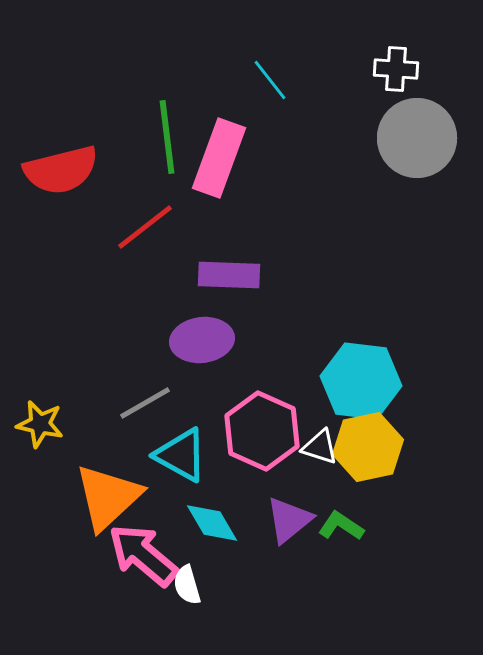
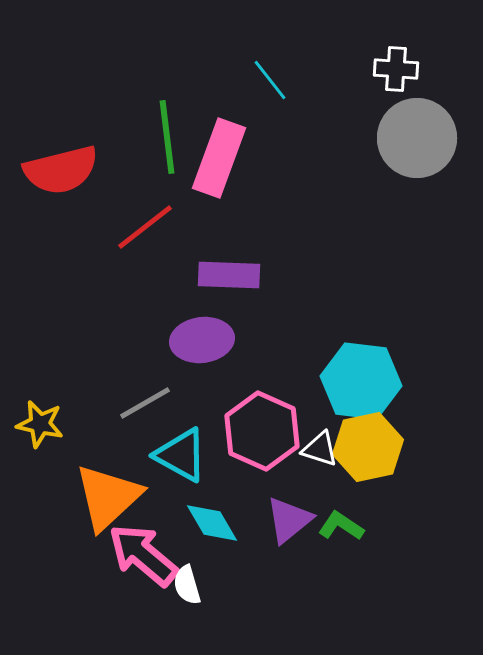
white triangle: moved 2 px down
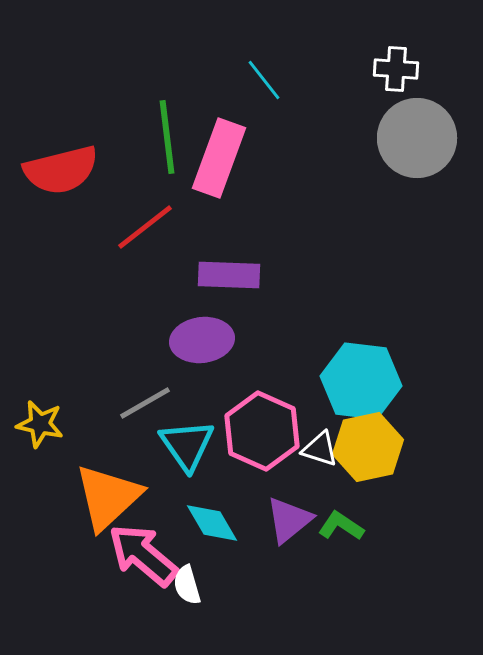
cyan line: moved 6 px left
cyan triangle: moved 6 px right, 10 px up; rotated 26 degrees clockwise
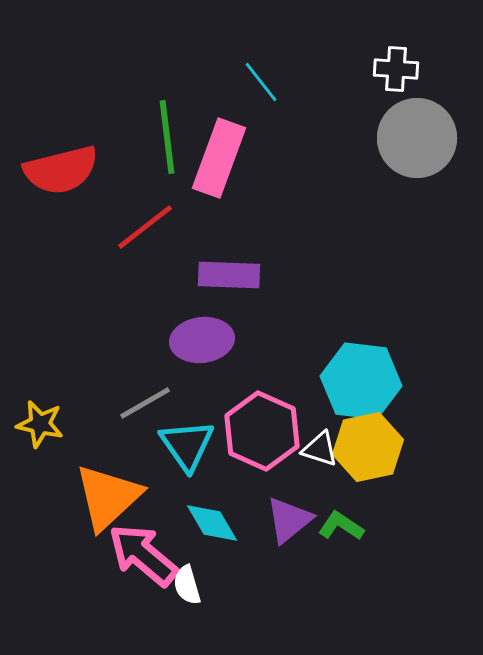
cyan line: moved 3 px left, 2 px down
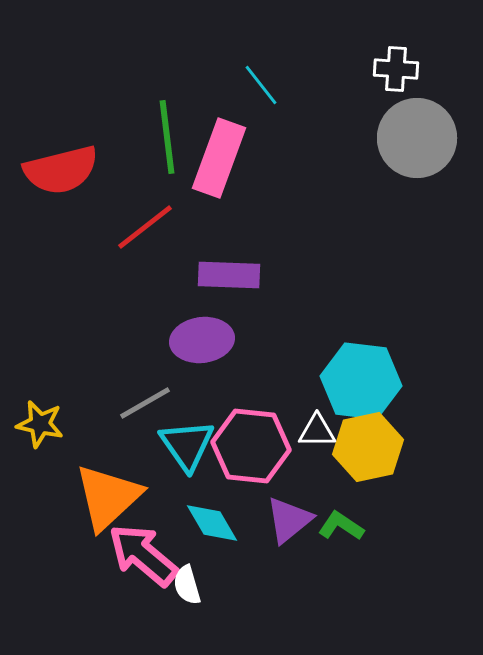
cyan line: moved 3 px down
pink hexagon: moved 11 px left, 15 px down; rotated 18 degrees counterclockwise
white triangle: moved 3 px left, 18 px up; rotated 18 degrees counterclockwise
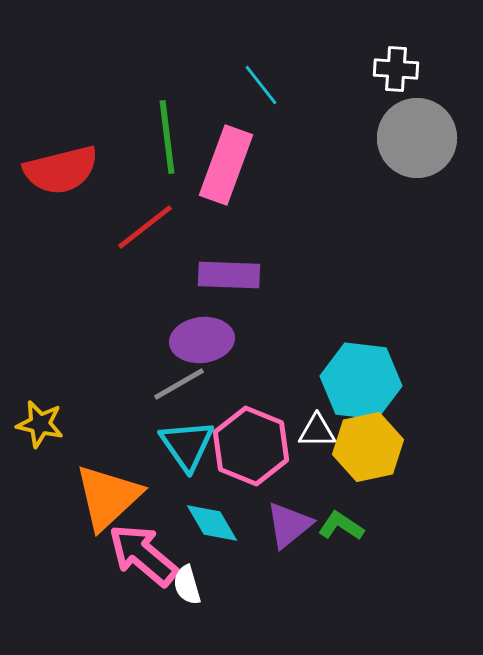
pink rectangle: moved 7 px right, 7 px down
gray line: moved 34 px right, 19 px up
pink hexagon: rotated 16 degrees clockwise
purple triangle: moved 5 px down
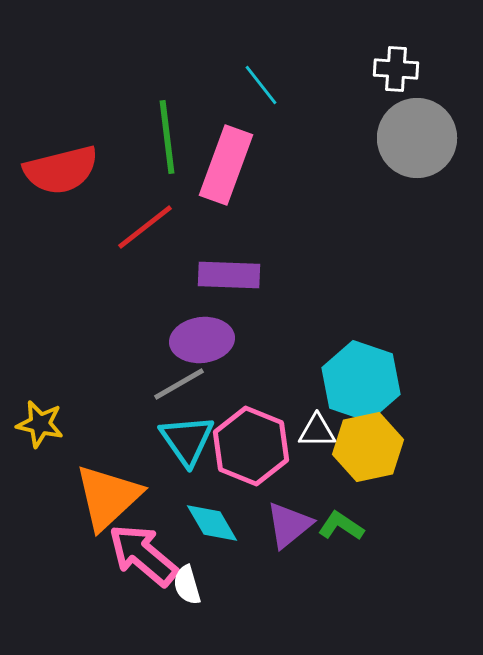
cyan hexagon: rotated 12 degrees clockwise
cyan triangle: moved 5 px up
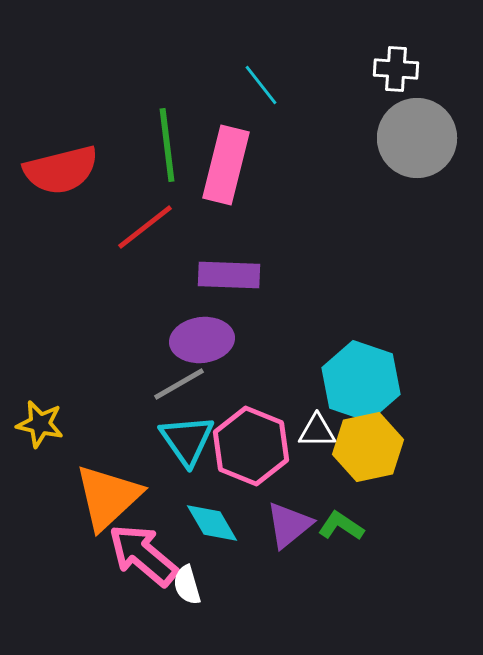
green line: moved 8 px down
pink rectangle: rotated 6 degrees counterclockwise
